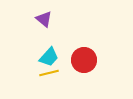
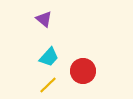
red circle: moved 1 px left, 11 px down
yellow line: moved 1 px left, 12 px down; rotated 30 degrees counterclockwise
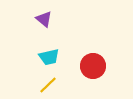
cyan trapezoid: rotated 35 degrees clockwise
red circle: moved 10 px right, 5 px up
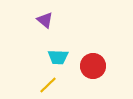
purple triangle: moved 1 px right, 1 px down
cyan trapezoid: moved 9 px right; rotated 15 degrees clockwise
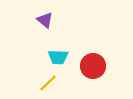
yellow line: moved 2 px up
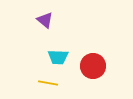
yellow line: rotated 54 degrees clockwise
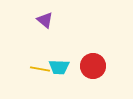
cyan trapezoid: moved 1 px right, 10 px down
yellow line: moved 8 px left, 14 px up
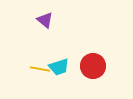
cyan trapezoid: rotated 20 degrees counterclockwise
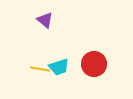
red circle: moved 1 px right, 2 px up
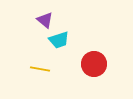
cyan trapezoid: moved 27 px up
